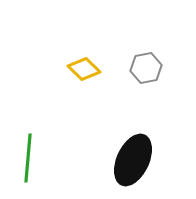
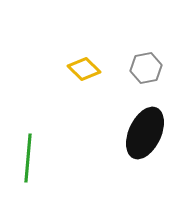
black ellipse: moved 12 px right, 27 px up
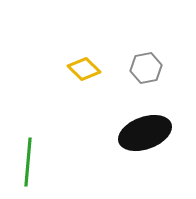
black ellipse: rotated 45 degrees clockwise
green line: moved 4 px down
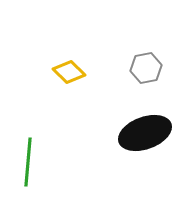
yellow diamond: moved 15 px left, 3 px down
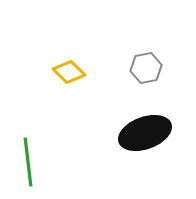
green line: rotated 12 degrees counterclockwise
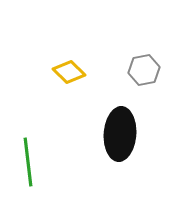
gray hexagon: moved 2 px left, 2 px down
black ellipse: moved 25 px left, 1 px down; rotated 66 degrees counterclockwise
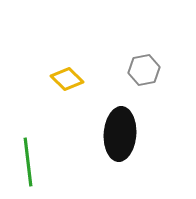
yellow diamond: moved 2 px left, 7 px down
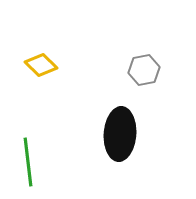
yellow diamond: moved 26 px left, 14 px up
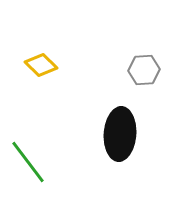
gray hexagon: rotated 8 degrees clockwise
green line: rotated 30 degrees counterclockwise
